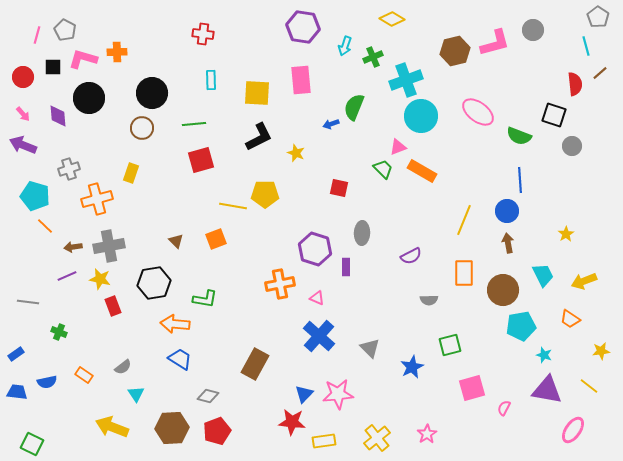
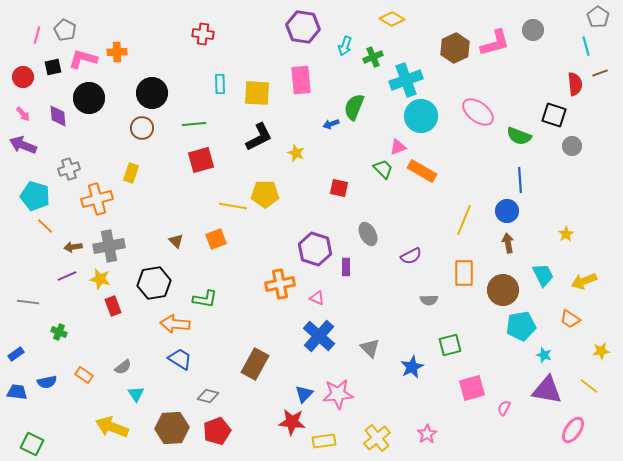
brown hexagon at (455, 51): moved 3 px up; rotated 12 degrees counterclockwise
black square at (53, 67): rotated 12 degrees counterclockwise
brown line at (600, 73): rotated 21 degrees clockwise
cyan rectangle at (211, 80): moved 9 px right, 4 px down
gray ellipse at (362, 233): moved 6 px right, 1 px down; rotated 30 degrees counterclockwise
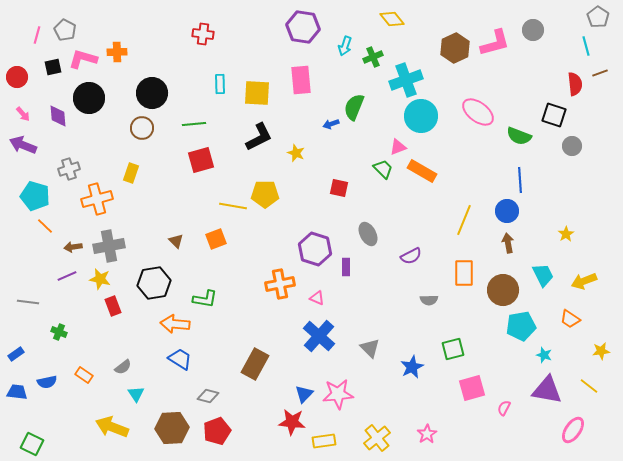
yellow diamond at (392, 19): rotated 20 degrees clockwise
red circle at (23, 77): moved 6 px left
green square at (450, 345): moved 3 px right, 4 px down
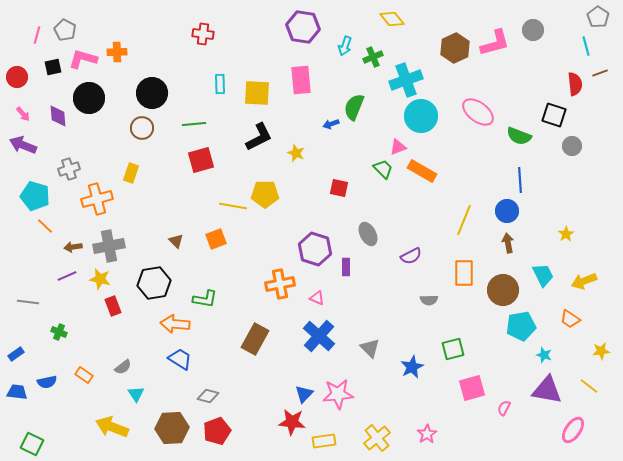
brown rectangle at (255, 364): moved 25 px up
